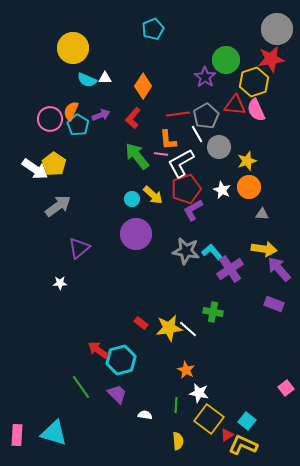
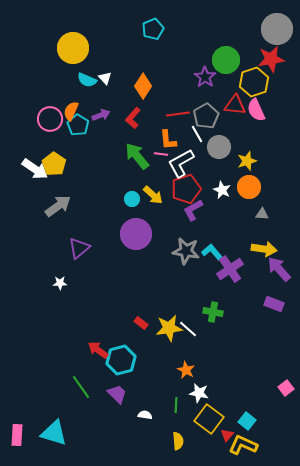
white triangle at (105, 78): rotated 48 degrees clockwise
red triangle at (227, 435): rotated 16 degrees counterclockwise
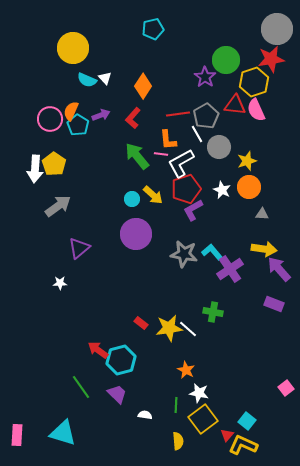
cyan pentagon at (153, 29): rotated 10 degrees clockwise
white arrow at (35, 169): rotated 60 degrees clockwise
gray star at (186, 251): moved 2 px left, 3 px down
yellow square at (209, 419): moved 6 px left; rotated 16 degrees clockwise
cyan triangle at (54, 433): moved 9 px right
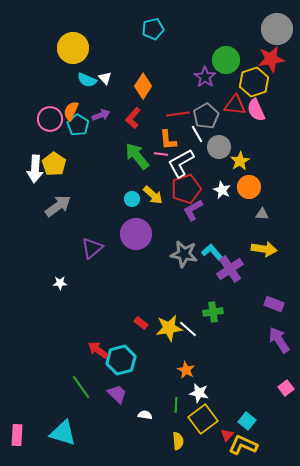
yellow star at (247, 161): moved 7 px left; rotated 12 degrees counterclockwise
purple triangle at (79, 248): moved 13 px right
purple arrow at (279, 269): moved 71 px down; rotated 8 degrees clockwise
green cross at (213, 312): rotated 18 degrees counterclockwise
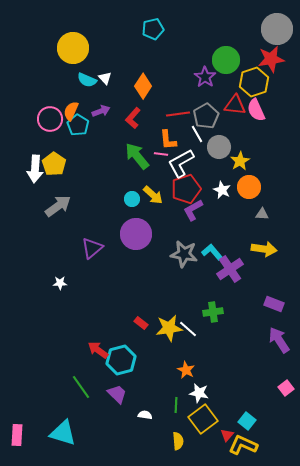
purple arrow at (101, 115): moved 4 px up
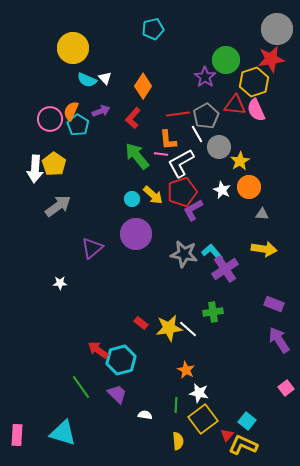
red pentagon at (186, 189): moved 4 px left, 3 px down
purple cross at (230, 269): moved 5 px left
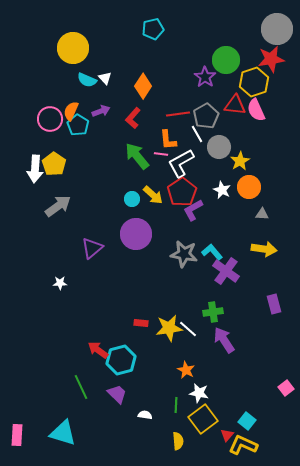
red pentagon at (182, 192): rotated 16 degrees counterclockwise
purple cross at (225, 269): moved 1 px right, 2 px down; rotated 20 degrees counterclockwise
purple rectangle at (274, 304): rotated 54 degrees clockwise
red rectangle at (141, 323): rotated 32 degrees counterclockwise
purple arrow at (279, 340): moved 55 px left
green line at (81, 387): rotated 10 degrees clockwise
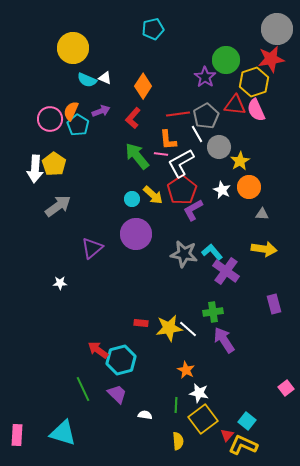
white triangle at (105, 78): rotated 24 degrees counterclockwise
red pentagon at (182, 192): moved 2 px up
green line at (81, 387): moved 2 px right, 2 px down
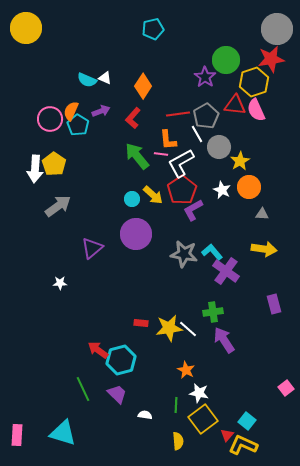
yellow circle at (73, 48): moved 47 px left, 20 px up
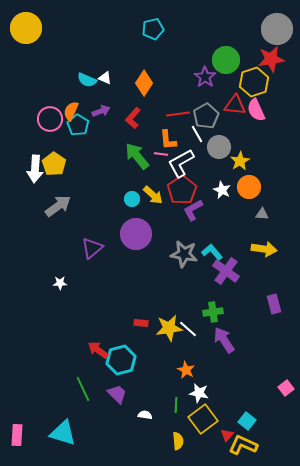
orange diamond at (143, 86): moved 1 px right, 3 px up
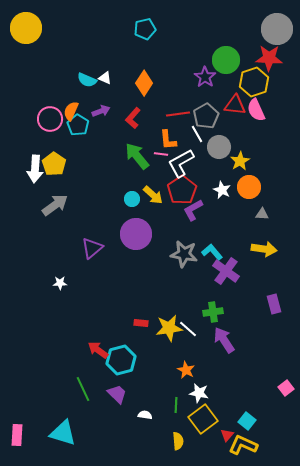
cyan pentagon at (153, 29): moved 8 px left
red star at (271, 59): moved 2 px left, 1 px up; rotated 12 degrees clockwise
gray arrow at (58, 206): moved 3 px left, 1 px up
